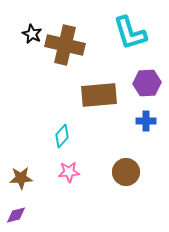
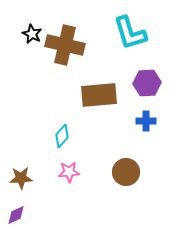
purple diamond: rotated 10 degrees counterclockwise
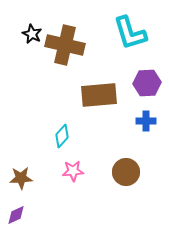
pink star: moved 4 px right, 1 px up
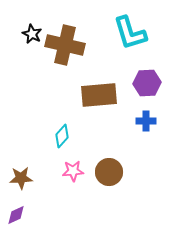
brown circle: moved 17 px left
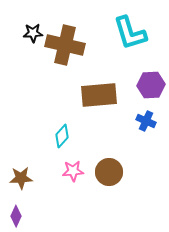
black star: moved 1 px right, 1 px up; rotated 30 degrees counterclockwise
purple hexagon: moved 4 px right, 2 px down
blue cross: rotated 24 degrees clockwise
purple diamond: moved 1 px down; rotated 40 degrees counterclockwise
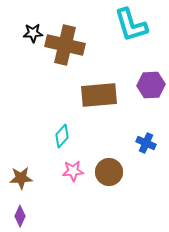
cyan L-shape: moved 1 px right, 8 px up
blue cross: moved 22 px down
purple diamond: moved 4 px right
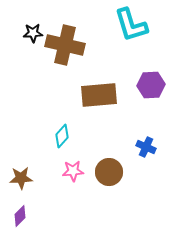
blue cross: moved 4 px down
purple diamond: rotated 20 degrees clockwise
